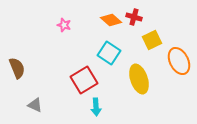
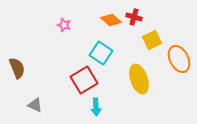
cyan square: moved 8 px left
orange ellipse: moved 2 px up
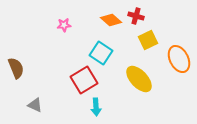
red cross: moved 2 px right, 1 px up
pink star: rotated 24 degrees counterclockwise
yellow square: moved 4 px left
brown semicircle: moved 1 px left
yellow ellipse: rotated 24 degrees counterclockwise
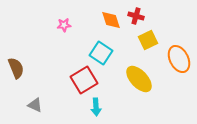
orange diamond: rotated 30 degrees clockwise
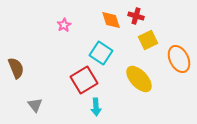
pink star: rotated 24 degrees counterclockwise
gray triangle: rotated 28 degrees clockwise
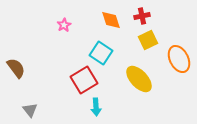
red cross: moved 6 px right; rotated 28 degrees counterclockwise
brown semicircle: rotated 15 degrees counterclockwise
gray triangle: moved 5 px left, 5 px down
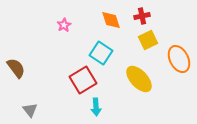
red square: moved 1 px left
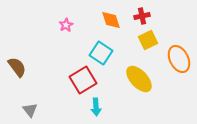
pink star: moved 2 px right
brown semicircle: moved 1 px right, 1 px up
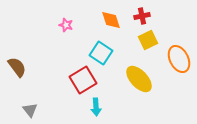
pink star: rotated 24 degrees counterclockwise
